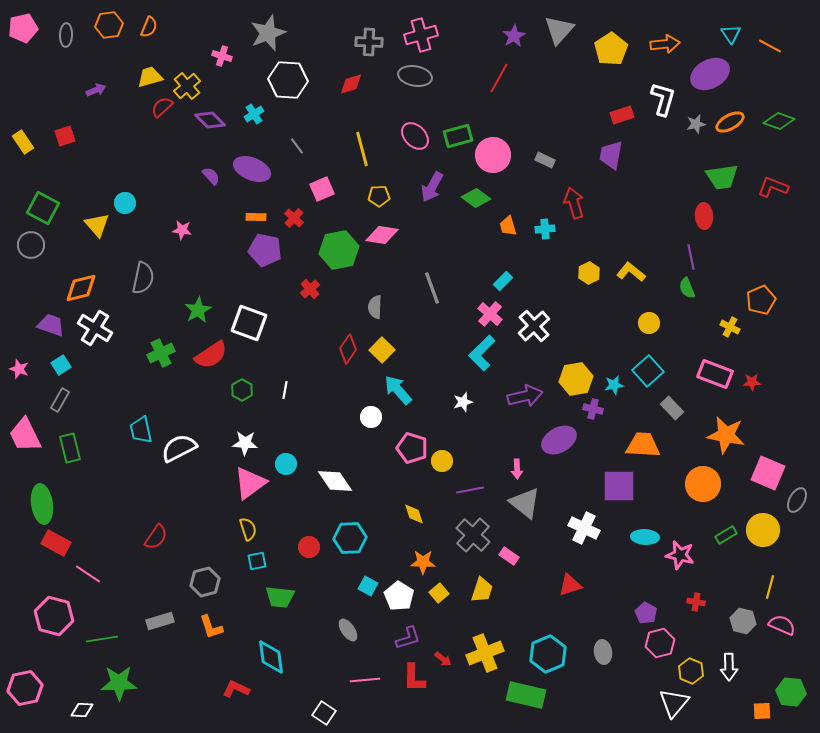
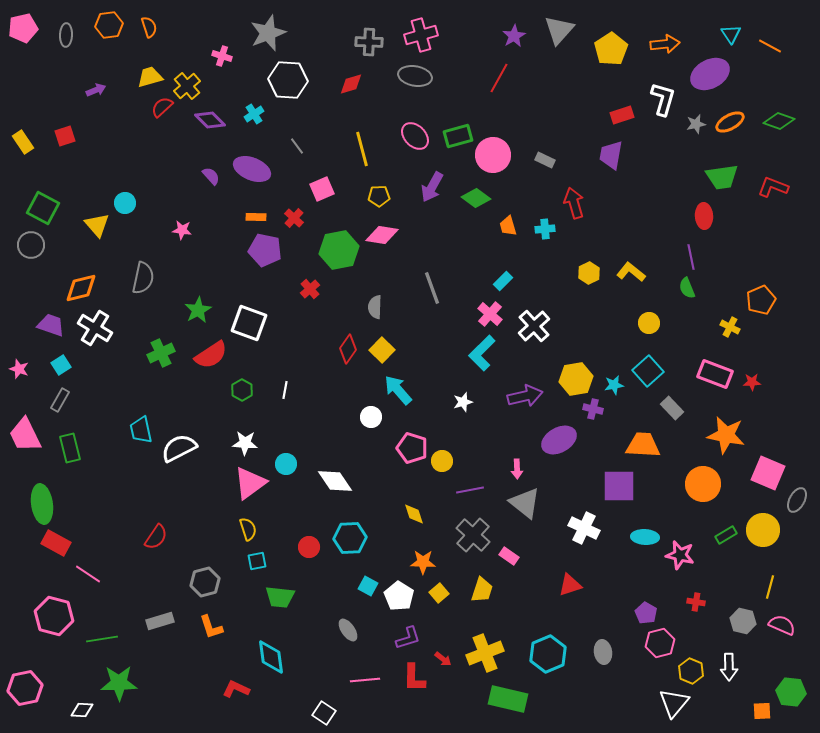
orange semicircle at (149, 27): rotated 40 degrees counterclockwise
green rectangle at (526, 695): moved 18 px left, 4 px down
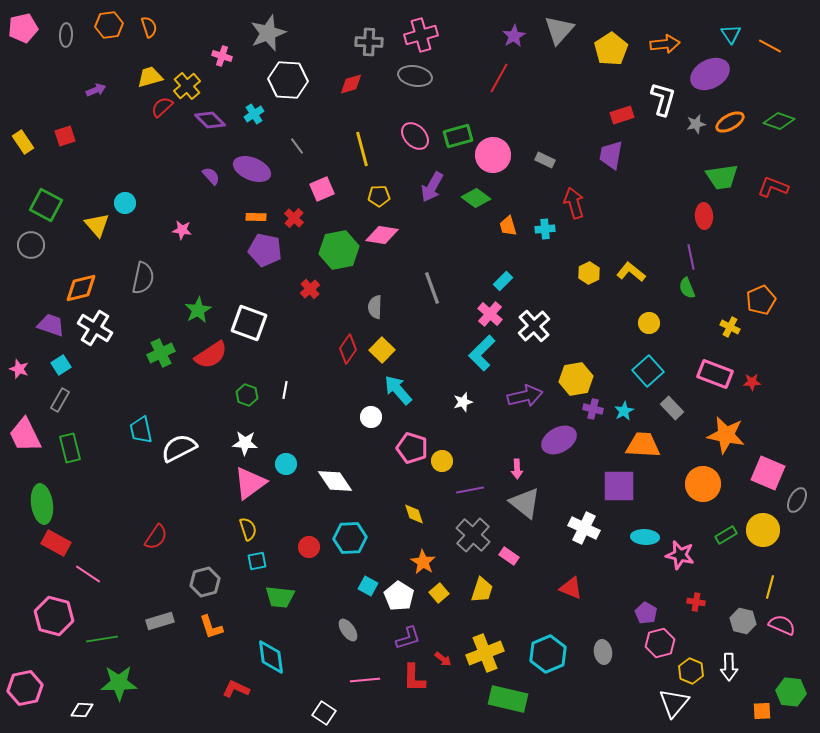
green square at (43, 208): moved 3 px right, 3 px up
cyan star at (614, 385): moved 10 px right, 26 px down; rotated 18 degrees counterclockwise
green hexagon at (242, 390): moved 5 px right, 5 px down; rotated 10 degrees counterclockwise
orange star at (423, 562): rotated 30 degrees clockwise
red triangle at (570, 585): moved 1 px right, 3 px down; rotated 40 degrees clockwise
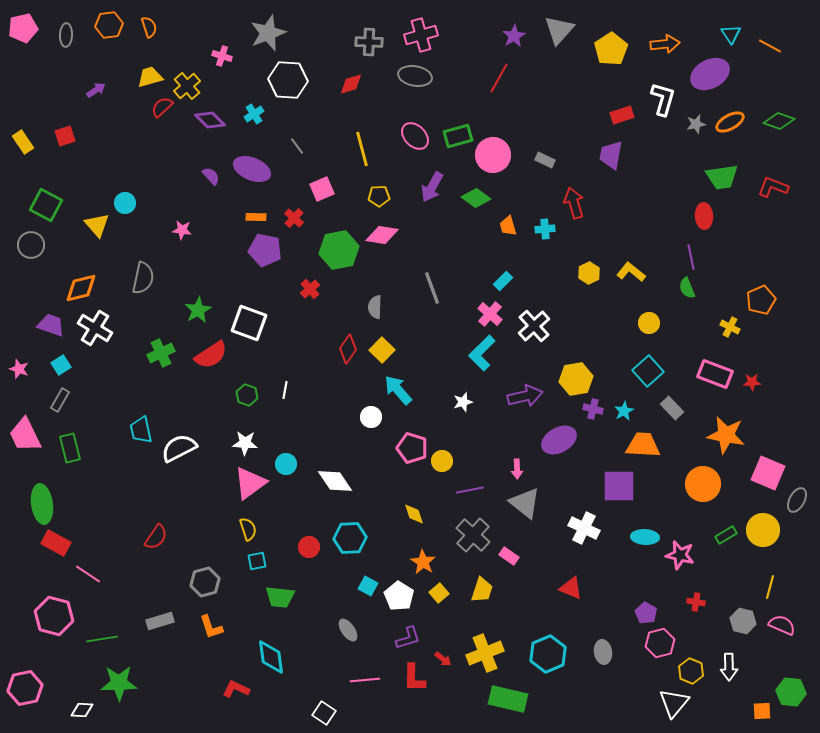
purple arrow at (96, 90): rotated 12 degrees counterclockwise
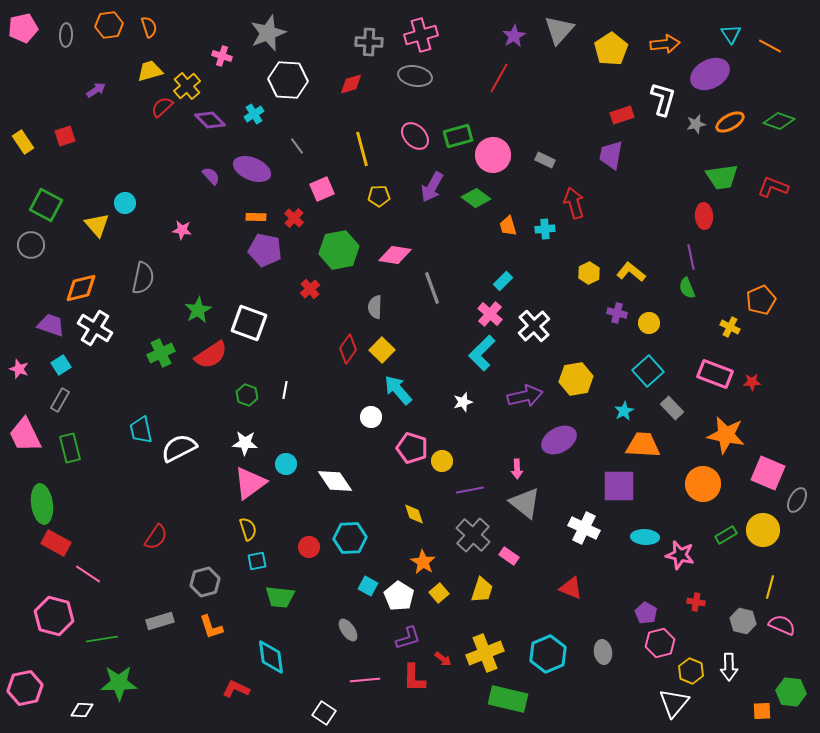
yellow trapezoid at (150, 77): moved 6 px up
pink diamond at (382, 235): moved 13 px right, 20 px down
purple cross at (593, 409): moved 24 px right, 96 px up
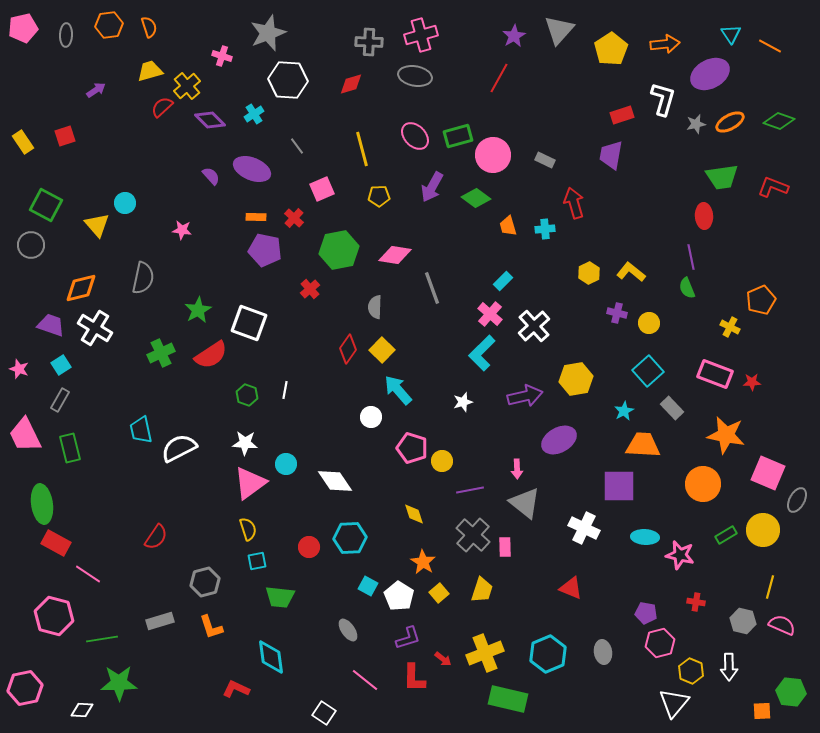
pink rectangle at (509, 556): moved 4 px left, 9 px up; rotated 54 degrees clockwise
purple pentagon at (646, 613): rotated 20 degrees counterclockwise
pink line at (365, 680): rotated 44 degrees clockwise
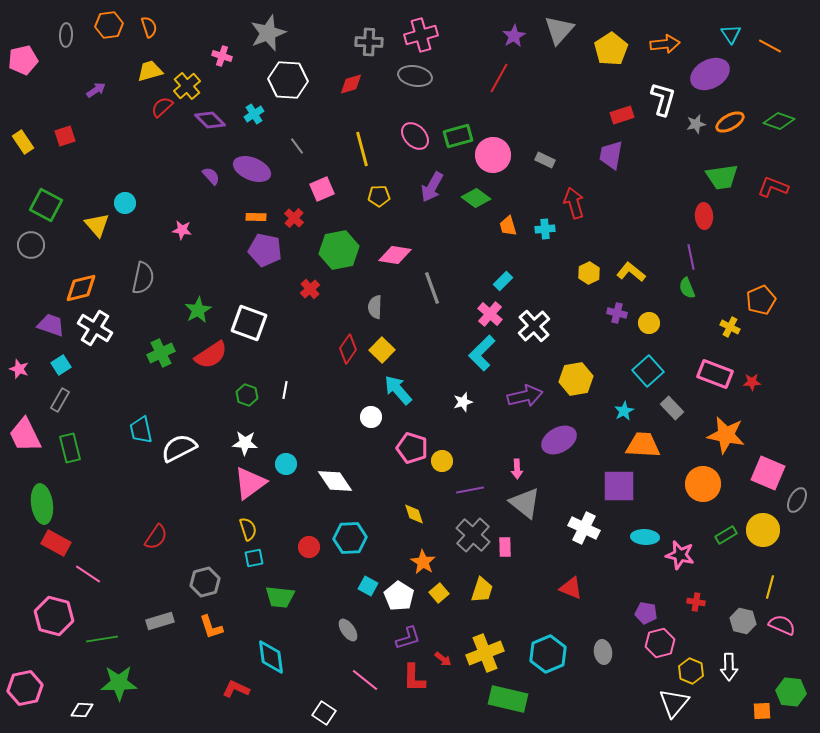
pink pentagon at (23, 28): moved 32 px down
cyan square at (257, 561): moved 3 px left, 3 px up
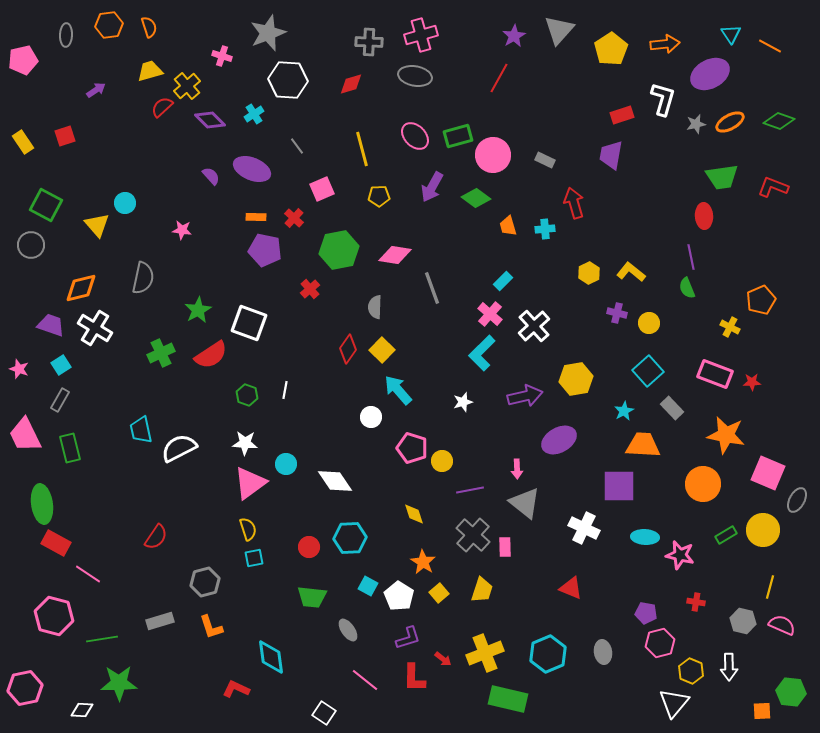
green trapezoid at (280, 597): moved 32 px right
